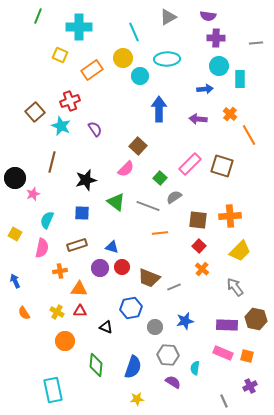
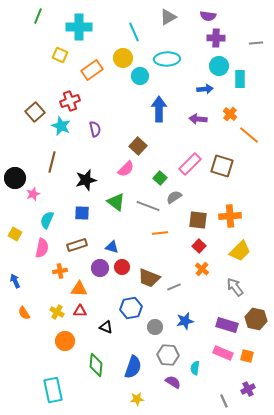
purple semicircle at (95, 129): rotated 21 degrees clockwise
orange line at (249, 135): rotated 20 degrees counterclockwise
purple rectangle at (227, 325): rotated 15 degrees clockwise
purple cross at (250, 386): moved 2 px left, 3 px down
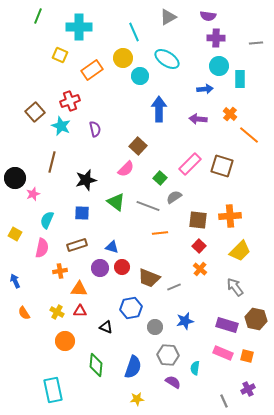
cyan ellipse at (167, 59): rotated 35 degrees clockwise
orange cross at (202, 269): moved 2 px left
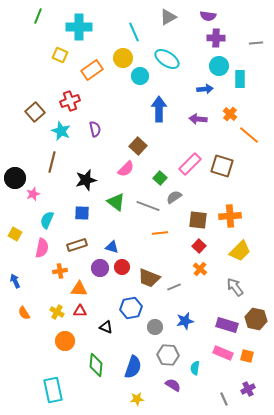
cyan star at (61, 126): moved 5 px down
purple semicircle at (173, 382): moved 3 px down
gray line at (224, 401): moved 2 px up
